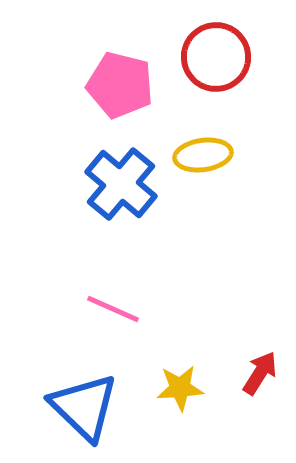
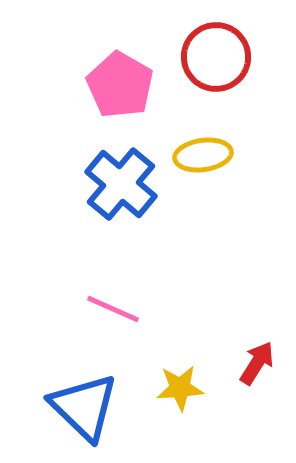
pink pentagon: rotated 16 degrees clockwise
red arrow: moved 3 px left, 10 px up
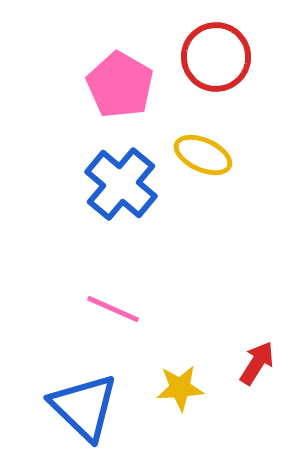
yellow ellipse: rotated 32 degrees clockwise
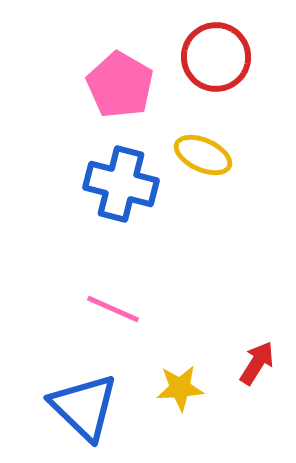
blue cross: rotated 26 degrees counterclockwise
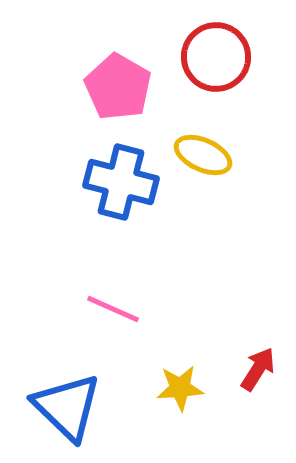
pink pentagon: moved 2 px left, 2 px down
blue cross: moved 2 px up
red arrow: moved 1 px right, 6 px down
blue triangle: moved 17 px left
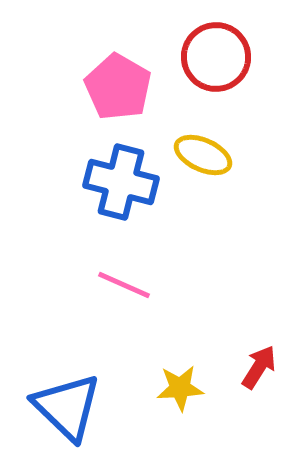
pink line: moved 11 px right, 24 px up
red arrow: moved 1 px right, 2 px up
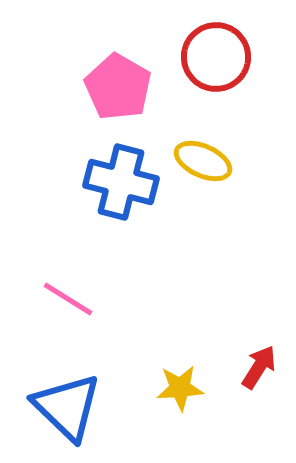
yellow ellipse: moved 6 px down
pink line: moved 56 px left, 14 px down; rotated 8 degrees clockwise
